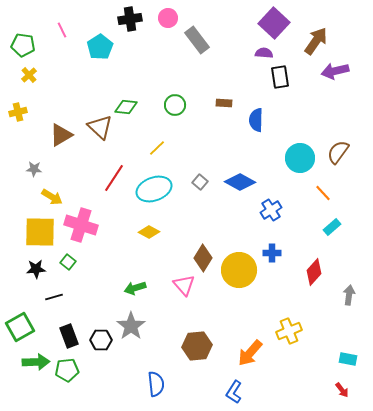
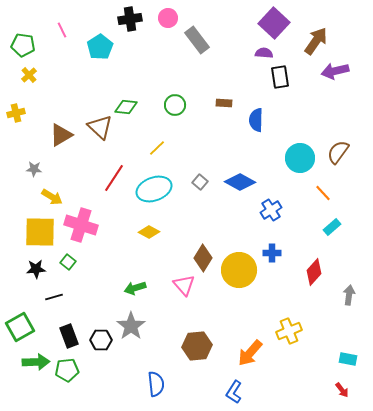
yellow cross at (18, 112): moved 2 px left, 1 px down
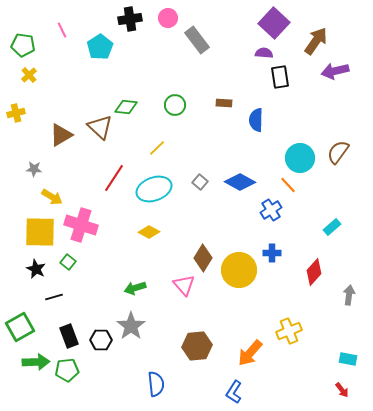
orange line at (323, 193): moved 35 px left, 8 px up
black star at (36, 269): rotated 30 degrees clockwise
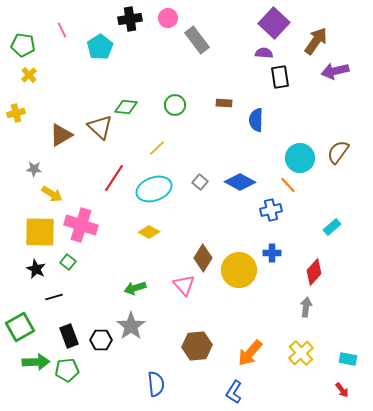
yellow arrow at (52, 197): moved 3 px up
blue cross at (271, 210): rotated 20 degrees clockwise
gray arrow at (349, 295): moved 43 px left, 12 px down
yellow cross at (289, 331): moved 12 px right, 22 px down; rotated 20 degrees counterclockwise
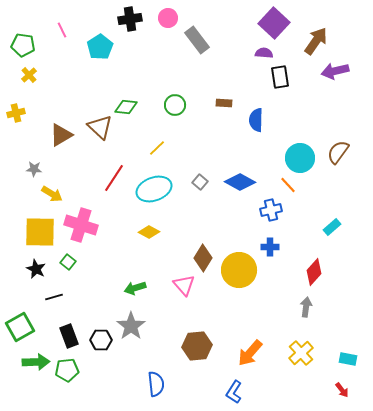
blue cross at (272, 253): moved 2 px left, 6 px up
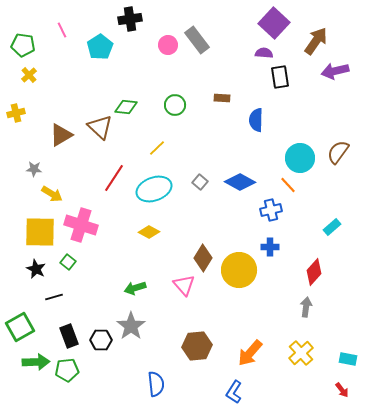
pink circle at (168, 18): moved 27 px down
brown rectangle at (224, 103): moved 2 px left, 5 px up
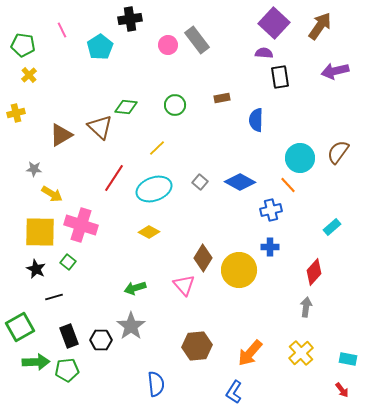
brown arrow at (316, 41): moved 4 px right, 15 px up
brown rectangle at (222, 98): rotated 14 degrees counterclockwise
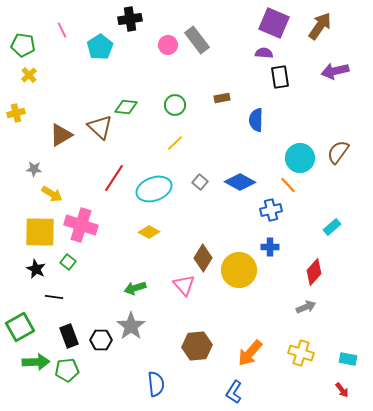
purple square at (274, 23): rotated 20 degrees counterclockwise
yellow line at (157, 148): moved 18 px right, 5 px up
black line at (54, 297): rotated 24 degrees clockwise
gray arrow at (306, 307): rotated 60 degrees clockwise
yellow cross at (301, 353): rotated 30 degrees counterclockwise
